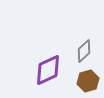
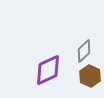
brown hexagon: moved 2 px right, 5 px up; rotated 20 degrees counterclockwise
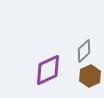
brown hexagon: rotated 10 degrees clockwise
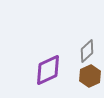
gray diamond: moved 3 px right
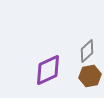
brown hexagon: rotated 15 degrees clockwise
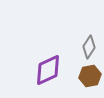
gray diamond: moved 2 px right, 4 px up; rotated 15 degrees counterclockwise
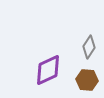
brown hexagon: moved 3 px left, 4 px down; rotated 15 degrees clockwise
